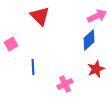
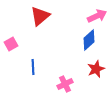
red triangle: rotated 35 degrees clockwise
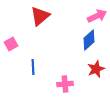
pink cross: rotated 21 degrees clockwise
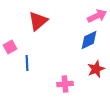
red triangle: moved 2 px left, 5 px down
blue diamond: rotated 15 degrees clockwise
pink square: moved 1 px left, 3 px down
blue line: moved 6 px left, 4 px up
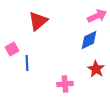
pink square: moved 2 px right, 2 px down
red star: rotated 18 degrees counterclockwise
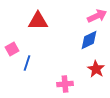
red triangle: rotated 40 degrees clockwise
blue line: rotated 21 degrees clockwise
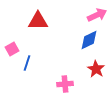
pink arrow: moved 1 px up
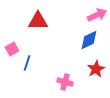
red star: rotated 12 degrees clockwise
pink cross: moved 2 px up; rotated 21 degrees clockwise
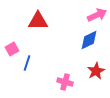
red star: moved 2 px down
